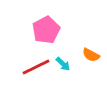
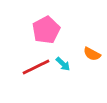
orange semicircle: moved 1 px right, 1 px up
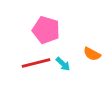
pink pentagon: rotated 28 degrees counterclockwise
red line: moved 4 px up; rotated 12 degrees clockwise
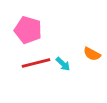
pink pentagon: moved 18 px left
